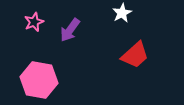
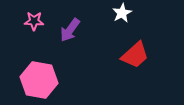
pink star: moved 1 px up; rotated 24 degrees clockwise
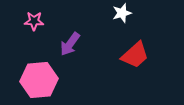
white star: rotated 12 degrees clockwise
purple arrow: moved 14 px down
pink hexagon: rotated 15 degrees counterclockwise
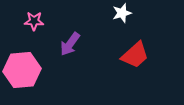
pink hexagon: moved 17 px left, 10 px up
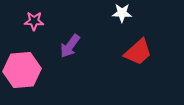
white star: rotated 18 degrees clockwise
purple arrow: moved 2 px down
red trapezoid: moved 3 px right, 3 px up
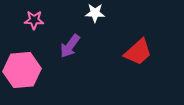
white star: moved 27 px left
pink star: moved 1 px up
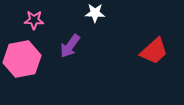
red trapezoid: moved 16 px right, 1 px up
pink hexagon: moved 11 px up; rotated 6 degrees counterclockwise
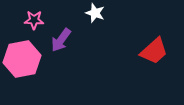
white star: rotated 18 degrees clockwise
purple arrow: moved 9 px left, 6 px up
